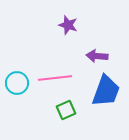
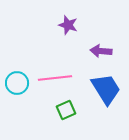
purple arrow: moved 4 px right, 5 px up
blue trapezoid: moved 2 px up; rotated 52 degrees counterclockwise
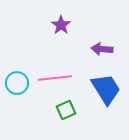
purple star: moved 7 px left; rotated 18 degrees clockwise
purple arrow: moved 1 px right, 2 px up
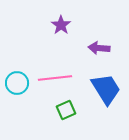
purple arrow: moved 3 px left, 1 px up
